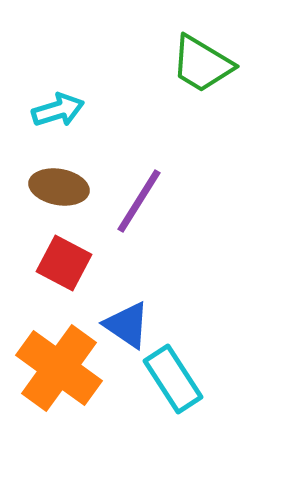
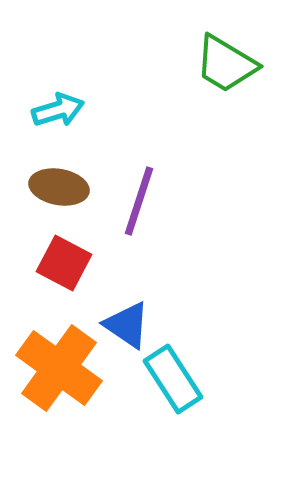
green trapezoid: moved 24 px right
purple line: rotated 14 degrees counterclockwise
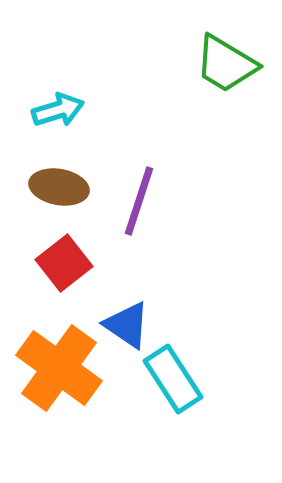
red square: rotated 24 degrees clockwise
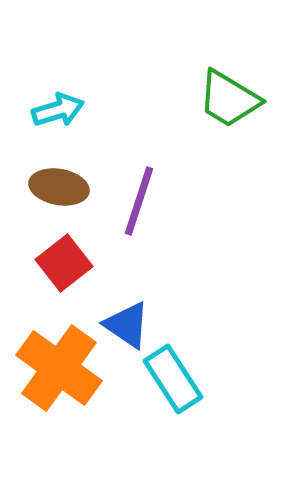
green trapezoid: moved 3 px right, 35 px down
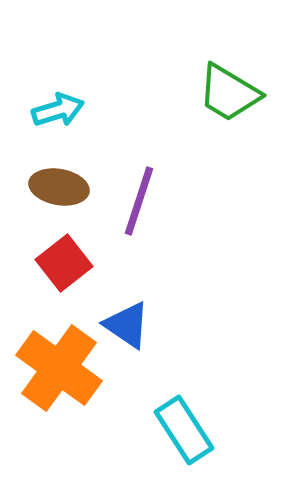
green trapezoid: moved 6 px up
cyan rectangle: moved 11 px right, 51 px down
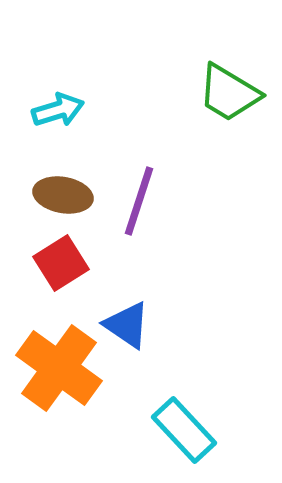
brown ellipse: moved 4 px right, 8 px down
red square: moved 3 px left; rotated 6 degrees clockwise
cyan rectangle: rotated 10 degrees counterclockwise
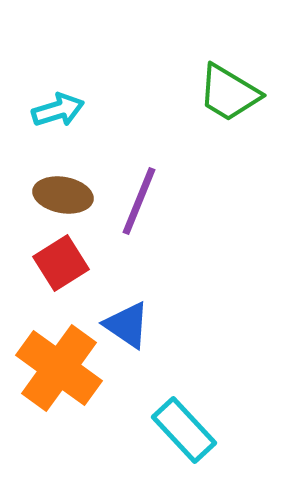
purple line: rotated 4 degrees clockwise
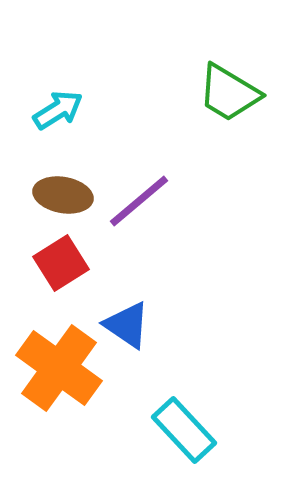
cyan arrow: rotated 15 degrees counterclockwise
purple line: rotated 28 degrees clockwise
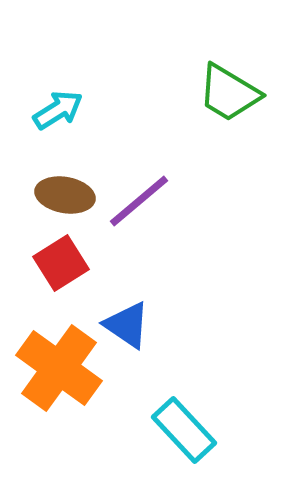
brown ellipse: moved 2 px right
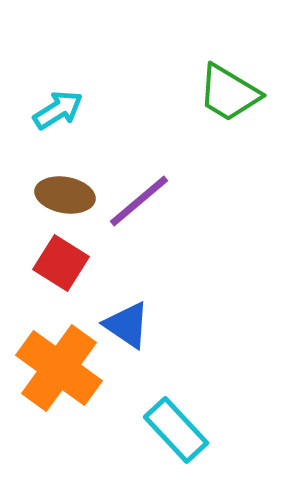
red square: rotated 26 degrees counterclockwise
cyan rectangle: moved 8 px left
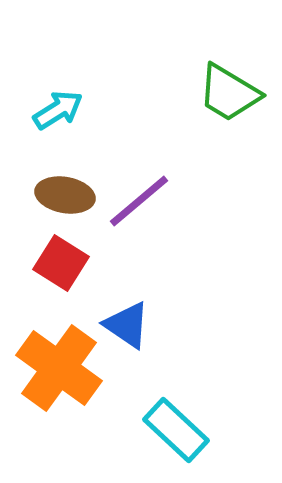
cyan rectangle: rotated 4 degrees counterclockwise
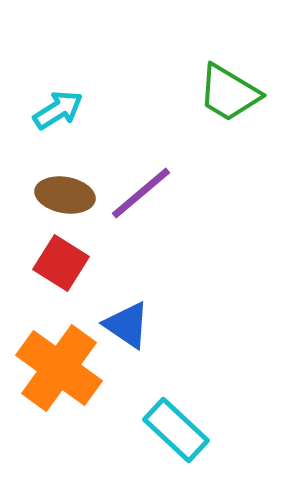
purple line: moved 2 px right, 8 px up
